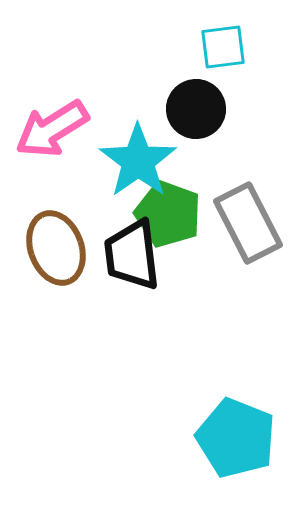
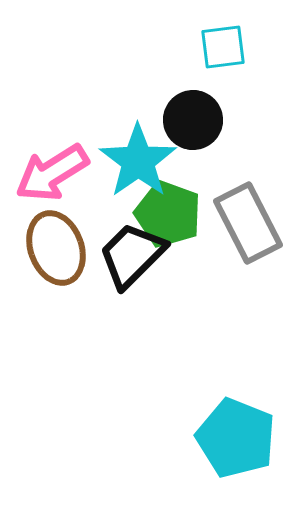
black circle: moved 3 px left, 11 px down
pink arrow: moved 44 px down
black trapezoid: rotated 52 degrees clockwise
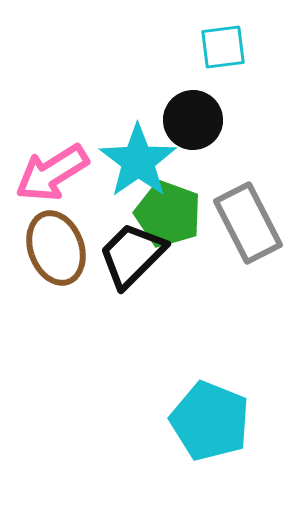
cyan pentagon: moved 26 px left, 17 px up
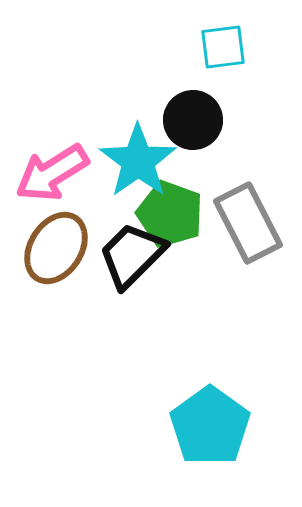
green pentagon: moved 2 px right
brown ellipse: rotated 52 degrees clockwise
cyan pentagon: moved 5 px down; rotated 14 degrees clockwise
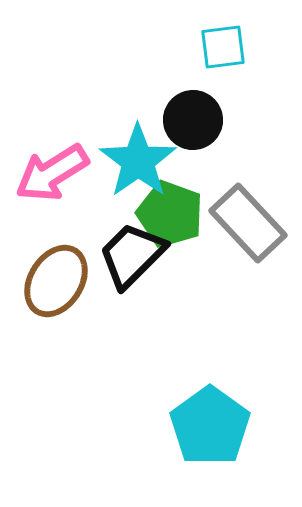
gray rectangle: rotated 16 degrees counterclockwise
brown ellipse: moved 33 px down
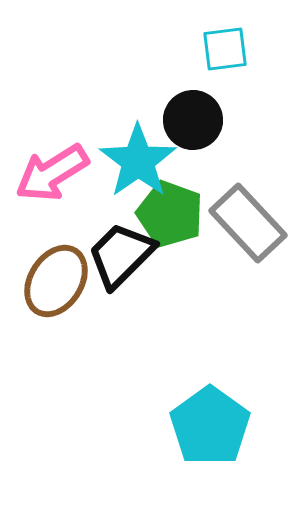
cyan square: moved 2 px right, 2 px down
black trapezoid: moved 11 px left
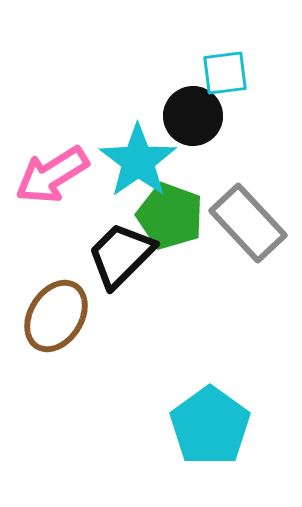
cyan square: moved 24 px down
black circle: moved 4 px up
pink arrow: moved 2 px down
green pentagon: moved 2 px down
brown ellipse: moved 35 px down
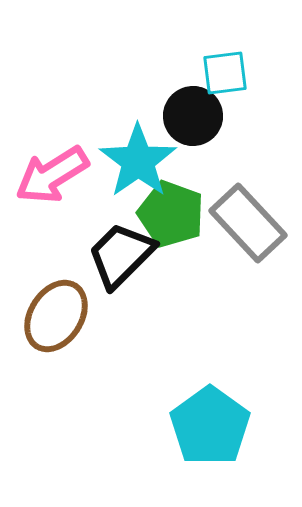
green pentagon: moved 1 px right, 2 px up
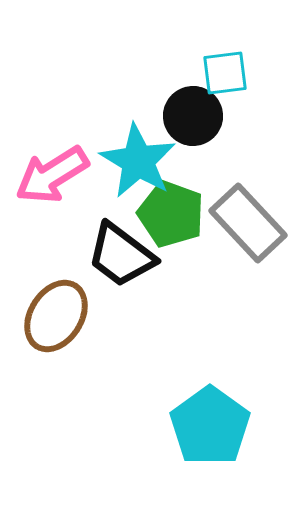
cyan star: rotated 6 degrees counterclockwise
black trapezoid: rotated 98 degrees counterclockwise
